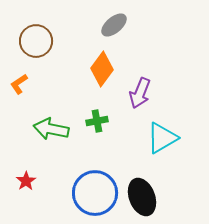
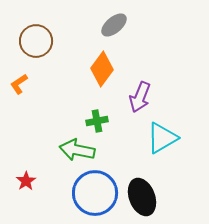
purple arrow: moved 4 px down
green arrow: moved 26 px right, 21 px down
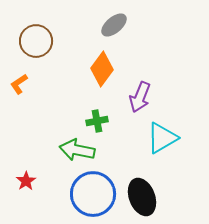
blue circle: moved 2 px left, 1 px down
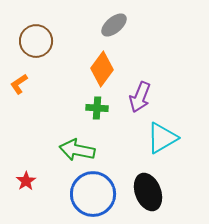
green cross: moved 13 px up; rotated 15 degrees clockwise
black ellipse: moved 6 px right, 5 px up
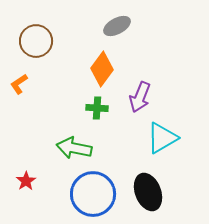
gray ellipse: moved 3 px right, 1 px down; rotated 12 degrees clockwise
green arrow: moved 3 px left, 2 px up
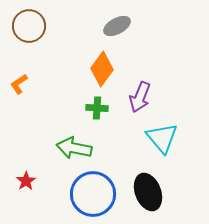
brown circle: moved 7 px left, 15 px up
cyan triangle: rotated 40 degrees counterclockwise
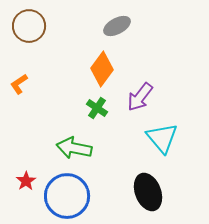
purple arrow: rotated 16 degrees clockwise
green cross: rotated 30 degrees clockwise
blue circle: moved 26 px left, 2 px down
